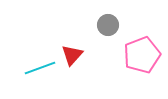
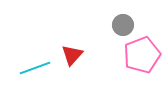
gray circle: moved 15 px right
cyan line: moved 5 px left
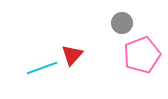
gray circle: moved 1 px left, 2 px up
cyan line: moved 7 px right
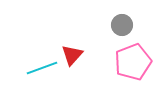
gray circle: moved 2 px down
pink pentagon: moved 9 px left, 7 px down
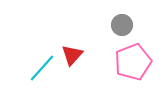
cyan line: rotated 28 degrees counterclockwise
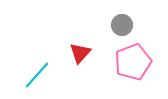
red triangle: moved 8 px right, 2 px up
cyan line: moved 5 px left, 7 px down
